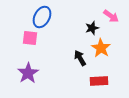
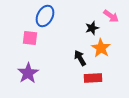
blue ellipse: moved 3 px right, 1 px up
red rectangle: moved 6 px left, 3 px up
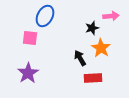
pink arrow: rotated 42 degrees counterclockwise
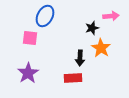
black arrow: rotated 147 degrees counterclockwise
red rectangle: moved 20 px left
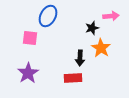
blue ellipse: moved 3 px right
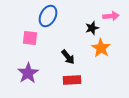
black arrow: moved 12 px left, 1 px up; rotated 42 degrees counterclockwise
red rectangle: moved 1 px left, 2 px down
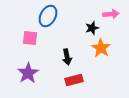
pink arrow: moved 2 px up
black arrow: moved 1 px left; rotated 28 degrees clockwise
red rectangle: moved 2 px right; rotated 12 degrees counterclockwise
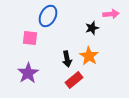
orange star: moved 12 px left, 8 px down
black arrow: moved 2 px down
red rectangle: rotated 24 degrees counterclockwise
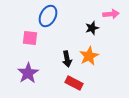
orange star: rotated 12 degrees clockwise
red rectangle: moved 3 px down; rotated 66 degrees clockwise
